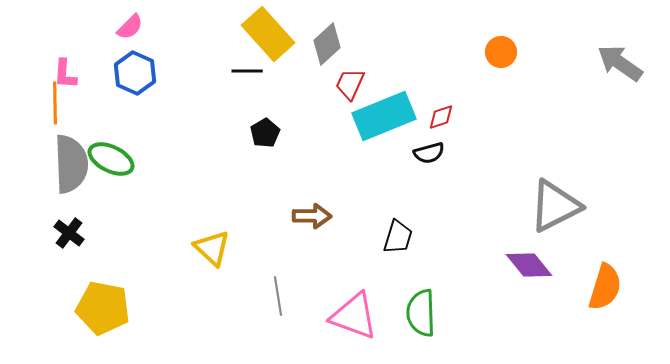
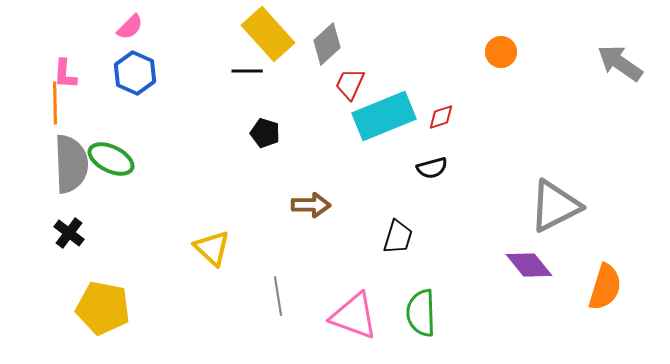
black pentagon: rotated 24 degrees counterclockwise
black semicircle: moved 3 px right, 15 px down
brown arrow: moved 1 px left, 11 px up
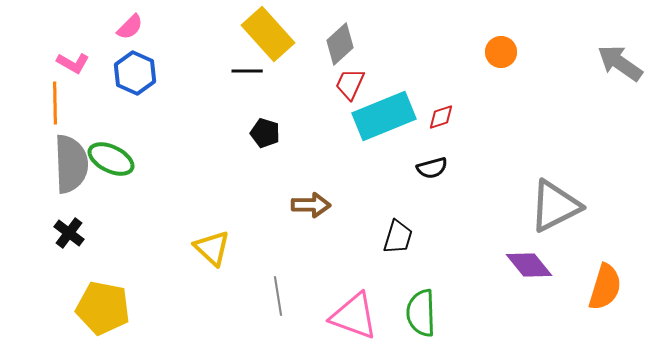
gray diamond: moved 13 px right
pink L-shape: moved 8 px right, 11 px up; rotated 64 degrees counterclockwise
